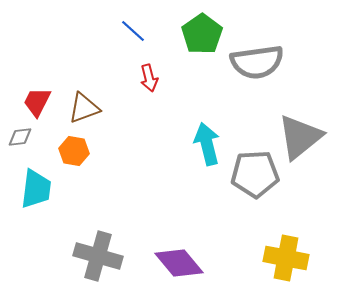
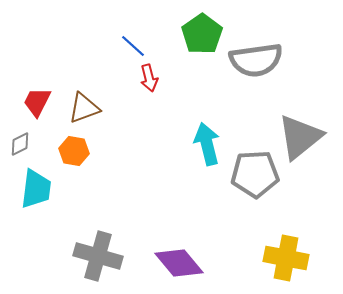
blue line: moved 15 px down
gray semicircle: moved 1 px left, 2 px up
gray diamond: moved 7 px down; rotated 20 degrees counterclockwise
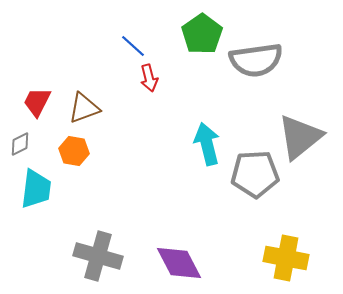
purple diamond: rotated 12 degrees clockwise
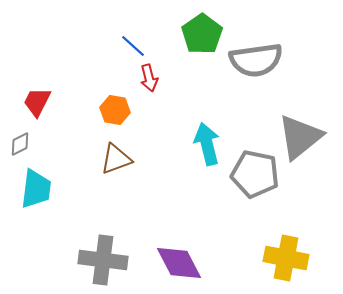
brown triangle: moved 32 px right, 51 px down
orange hexagon: moved 41 px right, 41 px up
gray pentagon: rotated 15 degrees clockwise
gray cross: moved 5 px right, 4 px down; rotated 9 degrees counterclockwise
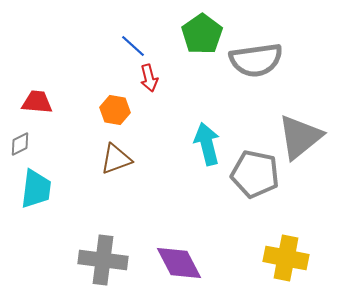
red trapezoid: rotated 68 degrees clockwise
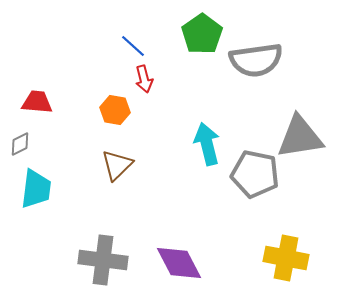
red arrow: moved 5 px left, 1 px down
gray triangle: rotated 30 degrees clockwise
brown triangle: moved 1 px right, 6 px down; rotated 24 degrees counterclockwise
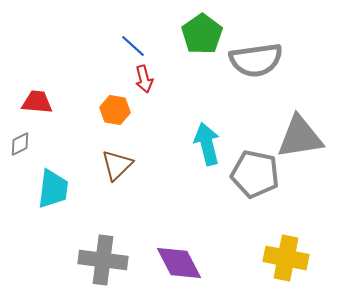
cyan trapezoid: moved 17 px right
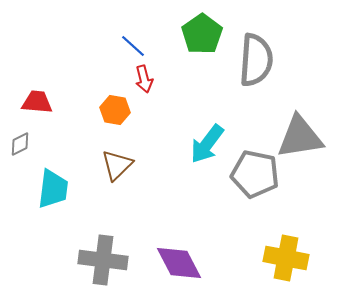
gray semicircle: rotated 78 degrees counterclockwise
cyan arrow: rotated 129 degrees counterclockwise
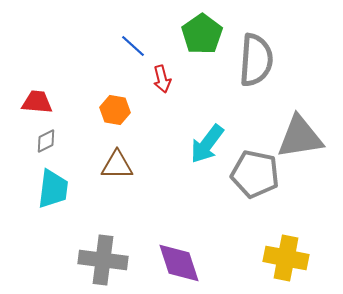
red arrow: moved 18 px right
gray diamond: moved 26 px right, 3 px up
brown triangle: rotated 44 degrees clockwise
purple diamond: rotated 9 degrees clockwise
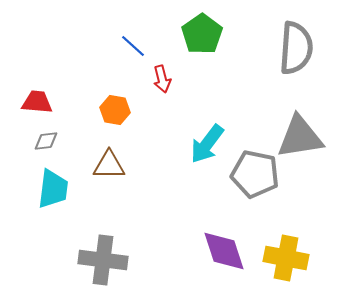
gray semicircle: moved 40 px right, 12 px up
gray diamond: rotated 20 degrees clockwise
brown triangle: moved 8 px left
purple diamond: moved 45 px right, 12 px up
